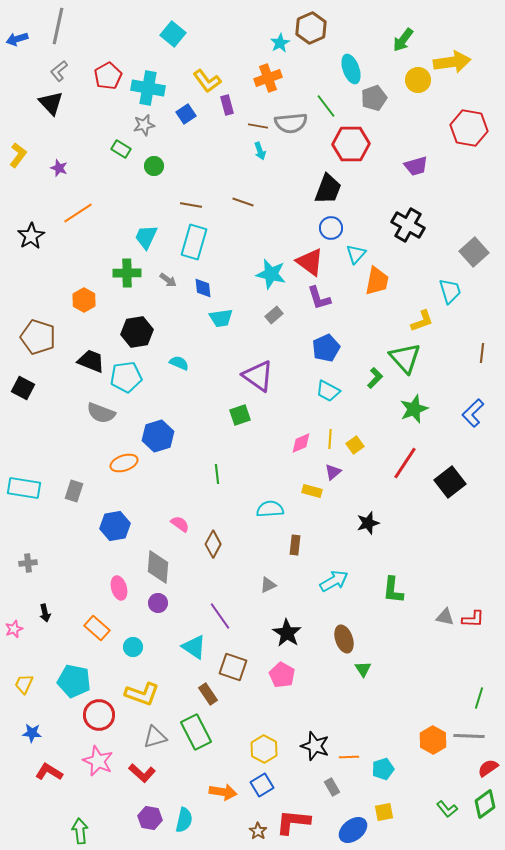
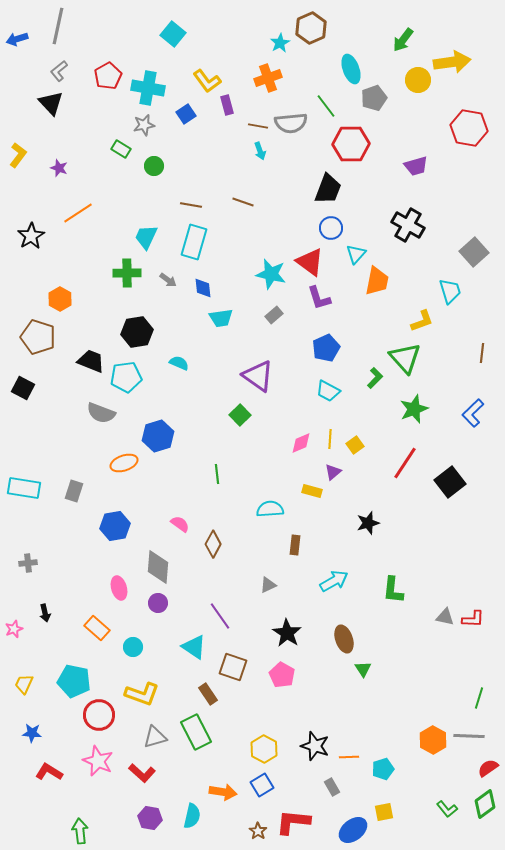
orange hexagon at (84, 300): moved 24 px left, 1 px up
green square at (240, 415): rotated 25 degrees counterclockwise
cyan semicircle at (184, 820): moved 8 px right, 4 px up
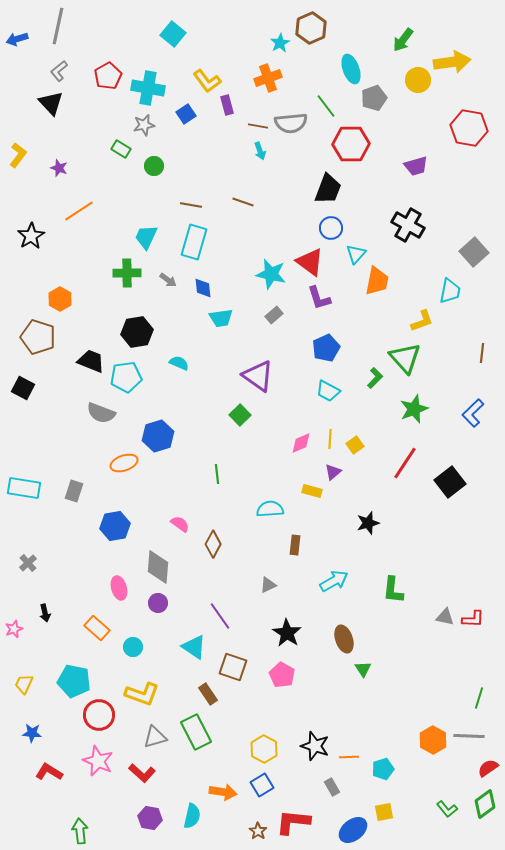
orange line at (78, 213): moved 1 px right, 2 px up
cyan trapezoid at (450, 291): rotated 28 degrees clockwise
gray cross at (28, 563): rotated 36 degrees counterclockwise
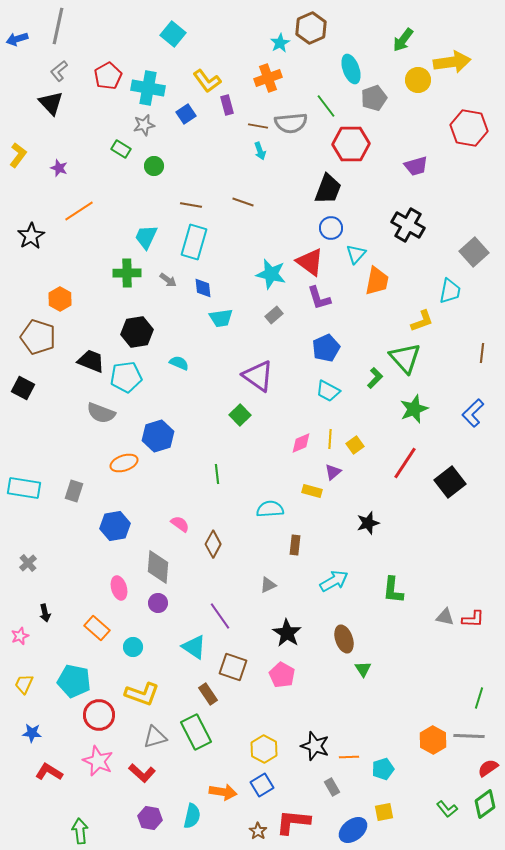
pink star at (14, 629): moved 6 px right, 7 px down
